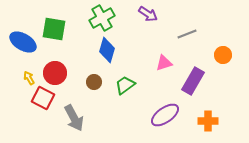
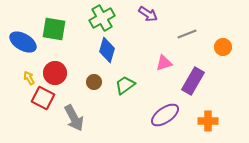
orange circle: moved 8 px up
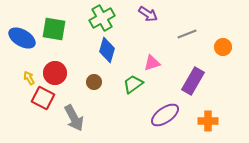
blue ellipse: moved 1 px left, 4 px up
pink triangle: moved 12 px left
green trapezoid: moved 8 px right, 1 px up
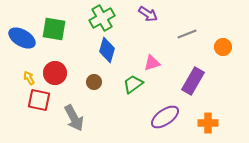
red square: moved 4 px left, 2 px down; rotated 15 degrees counterclockwise
purple ellipse: moved 2 px down
orange cross: moved 2 px down
